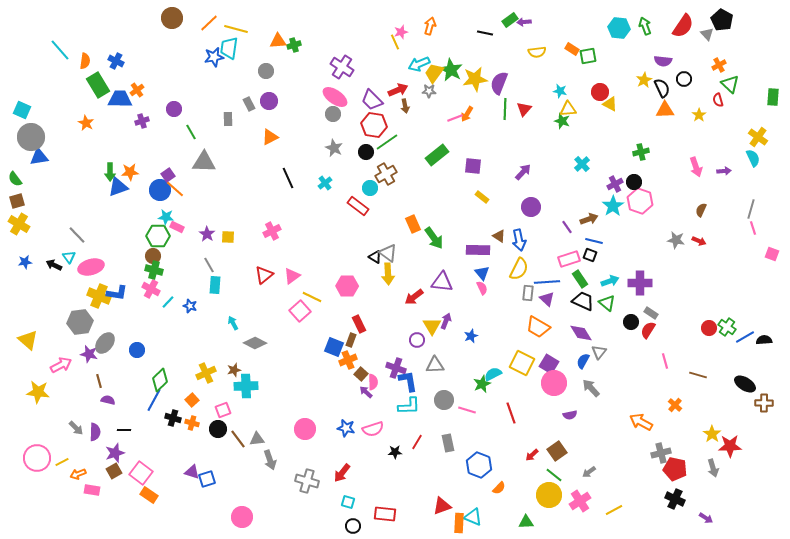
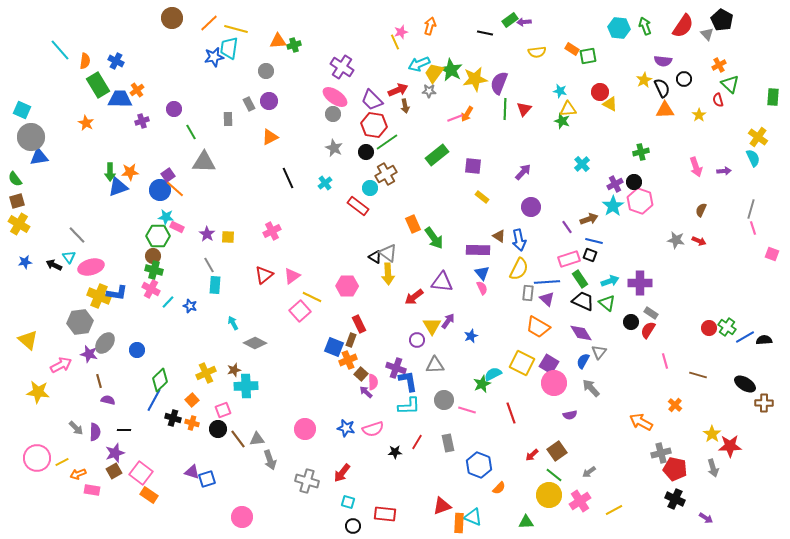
purple arrow at (446, 321): moved 2 px right; rotated 14 degrees clockwise
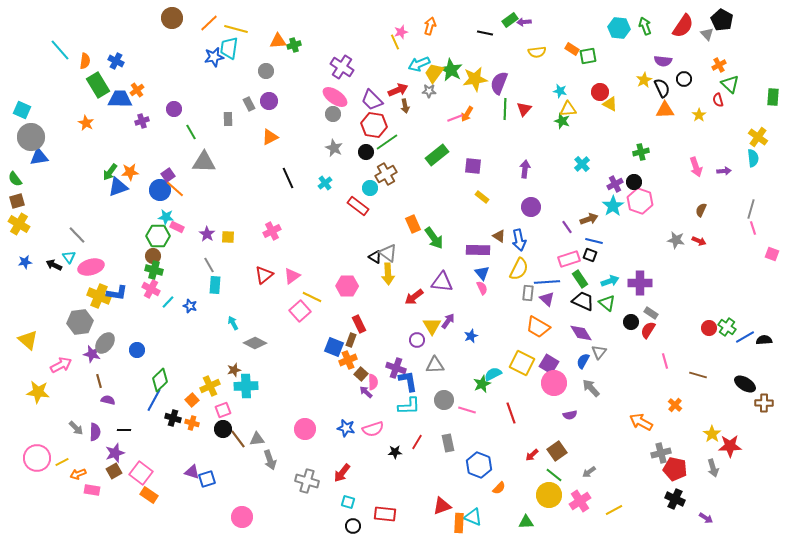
cyan semicircle at (753, 158): rotated 18 degrees clockwise
green arrow at (110, 172): rotated 36 degrees clockwise
purple arrow at (523, 172): moved 2 px right, 3 px up; rotated 36 degrees counterclockwise
purple star at (89, 354): moved 3 px right
yellow cross at (206, 373): moved 4 px right, 13 px down
black circle at (218, 429): moved 5 px right
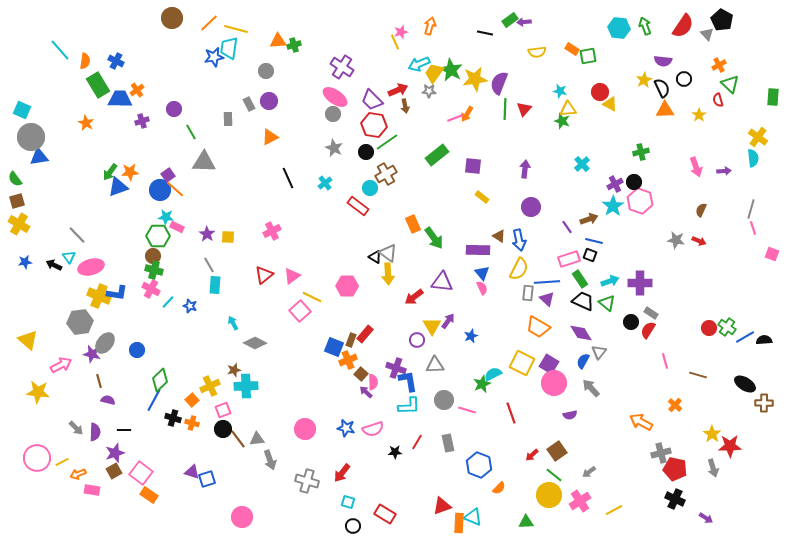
red rectangle at (359, 324): moved 6 px right, 10 px down; rotated 66 degrees clockwise
red rectangle at (385, 514): rotated 25 degrees clockwise
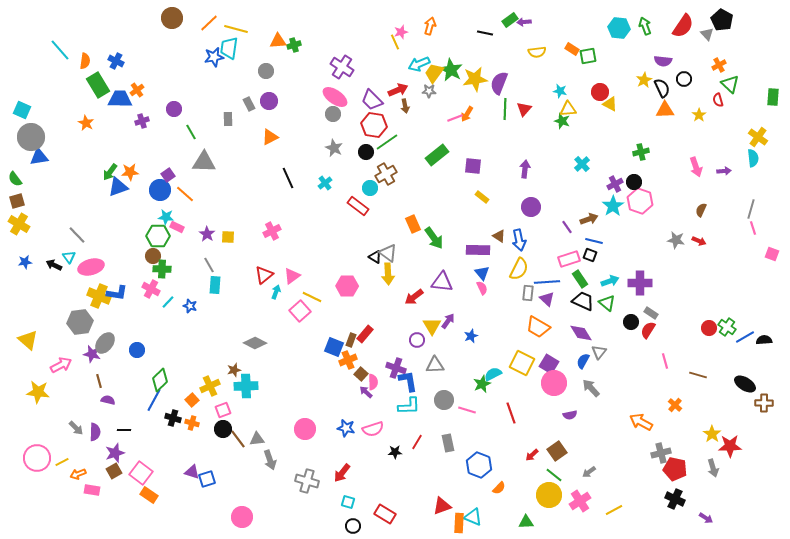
orange line at (175, 189): moved 10 px right, 5 px down
green cross at (154, 270): moved 8 px right, 1 px up; rotated 12 degrees counterclockwise
cyan arrow at (233, 323): moved 43 px right, 31 px up; rotated 48 degrees clockwise
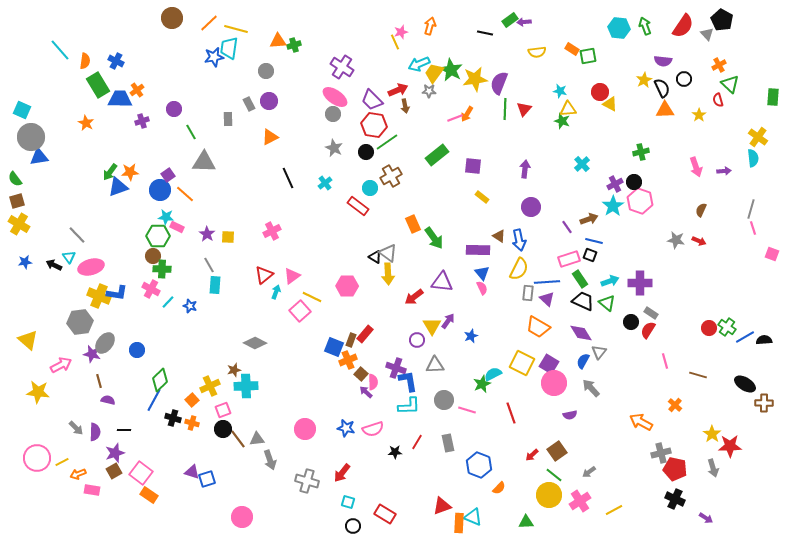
brown cross at (386, 174): moved 5 px right, 2 px down
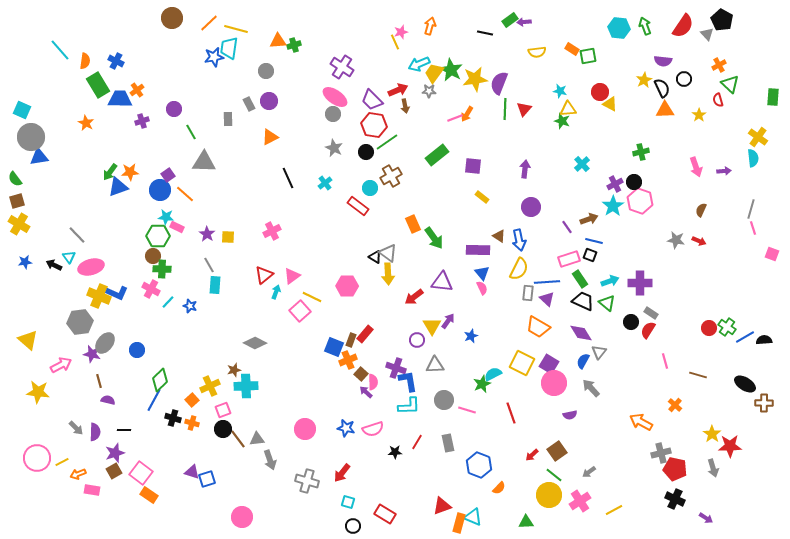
blue L-shape at (117, 293): rotated 15 degrees clockwise
orange rectangle at (459, 523): rotated 12 degrees clockwise
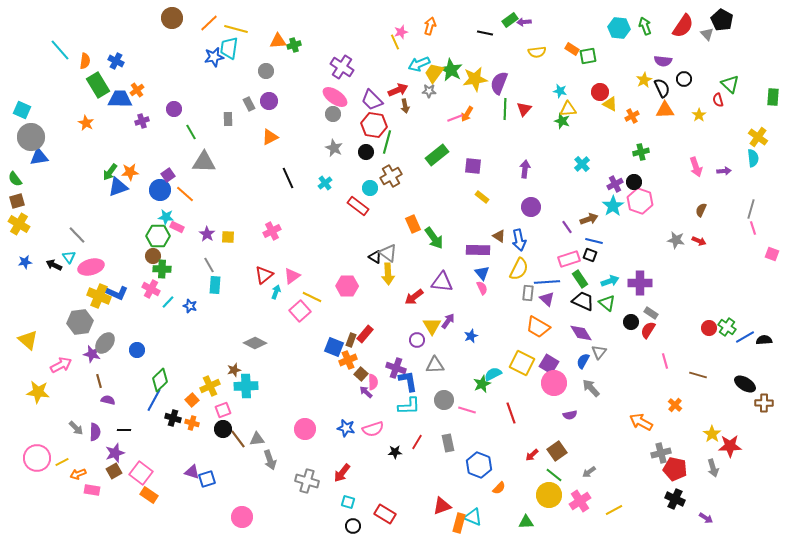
orange cross at (719, 65): moved 87 px left, 51 px down
green line at (387, 142): rotated 40 degrees counterclockwise
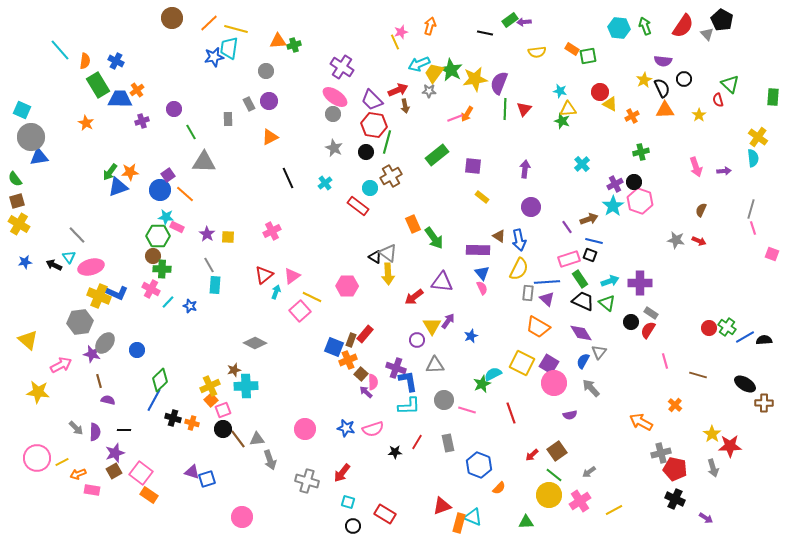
orange square at (192, 400): moved 19 px right
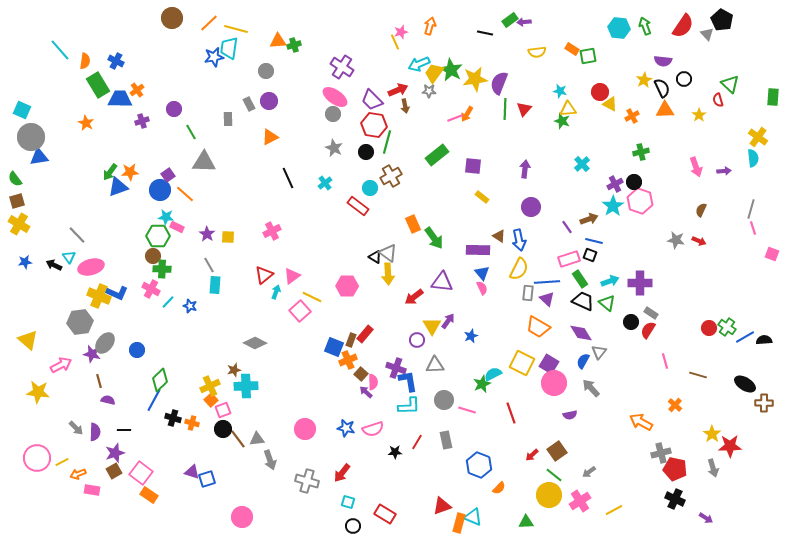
gray rectangle at (448, 443): moved 2 px left, 3 px up
